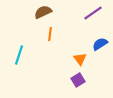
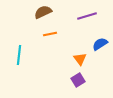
purple line: moved 6 px left, 3 px down; rotated 18 degrees clockwise
orange line: rotated 72 degrees clockwise
cyan line: rotated 12 degrees counterclockwise
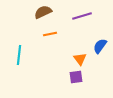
purple line: moved 5 px left
blue semicircle: moved 2 px down; rotated 21 degrees counterclockwise
purple square: moved 2 px left, 3 px up; rotated 24 degrees clockwise
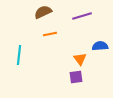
blue semicircle: rotated 49 degrees clockwise
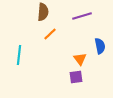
brown semicircle: rotated 120 degrees clockwise
orange line: rotated 32 degrees counterclockwise
blue semicircle: rotated 84 degrees clockwise
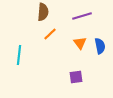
orange triangle: moved 16 px up
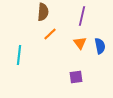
purple line: rotated 60 degrees counterclockwise
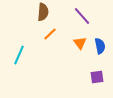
purple line: rotated 54 degrees counterclockwise
cyan line: rotated 18 degrees clockwise
purple square: moved 21 px right
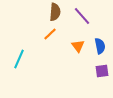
brown semicircle: moved 12 px right
orange triangle: moved 2 px left, 3 px down
cyan line: moved 4 px down
purple square: moved 5 px right, 6 px up
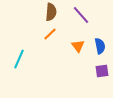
brown semicircle: moved 4 px left
purple line: moved 1 px left, 1 px up
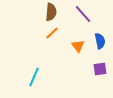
purple line: moved 2 px right, 1 px up
orange line: moved 2 px right, 1 px up
blue semicircle: moved 5 px up
cyan line: moved 15 px right, 18 px down
purple square: moved 2 px left, 2 px up
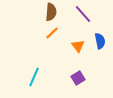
purple square: moved 22 px left, 9 px down; rotated 24 degrees counterclockwise
